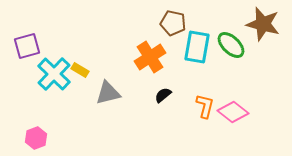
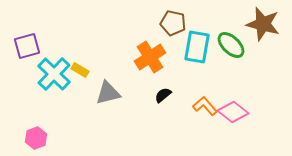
orange L-shape: rotated 55 degrees counterclockwise
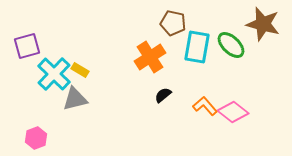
gray triangle: moved 33 px left, 6 px down
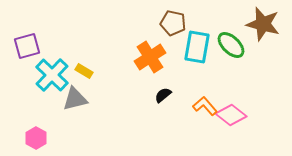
yellow rectangle: moved 4 px right, 1 px down
cyan cross: moved 2 px left, 1 px down
pink diamond: moved 2 px left, 3 px down
pink hexagon: rotated 10 degrees counterclockwise
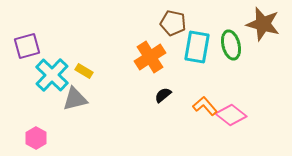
green ellipse: rotated 32 degrees clockwise
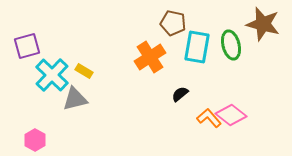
black semicircle: moved 17 px right, 1 px up
orange L-shape: moved 4 px right, 12 px down
pink hexagon: moved 1 px left, 2 px down
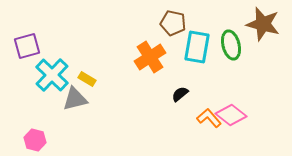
yellow rectangle: moved 3 px right, 8 px down
pink hexagon: rotated 15 degrees counterclockwise
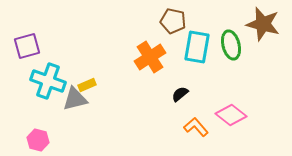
brown pentagon: moved 2 px up
cyan cross: moved 4 px left, 6 px down; rotated 24 degrees counterclockwise
yellow rectangle: moved 6 px down; rotated 54 degrees counterclockwise
orange L-shape: moved 13 px left, 9 px down
pink hexagon: moved 3 px right
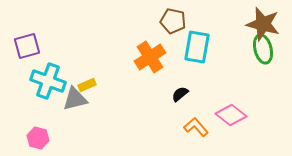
green ellipse: moved 32 px right, 4 px down
pink hexagon: moved 2 px up
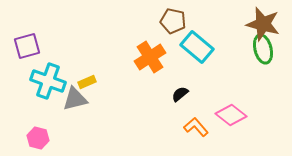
cyan rectangle: rotated 60 degrees counterclockwise
yellow rectangle: moved 3 px up
